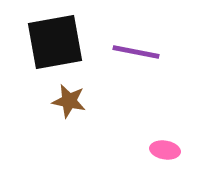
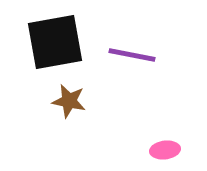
purple line: moved 4 px left, 3 px down
pink ellipse: rotated 16 degrees counterclockwise
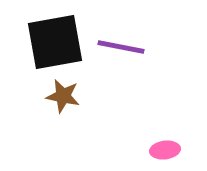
purple line: moved 11 px left, 8 px up
brown star: moved 6 px left, 5 px up
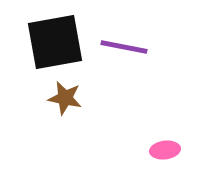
purple line: moved 3 px right
brown star: moved 2 px right, 2 px down
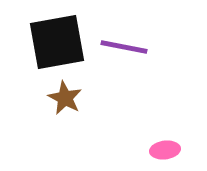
black square: moved 2 px right
brown star: rotated 16 degrees clockwise
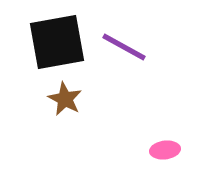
purple line: rotated 18 degrees clockwise
brown star: moved 1 px down
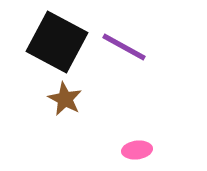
black square: rotated 38 degrees clockwise
pink ellipse: moved 28 px left
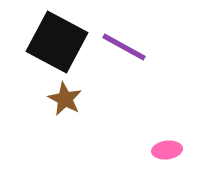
pink ellipse: moved 30 px right
